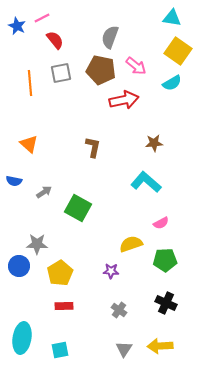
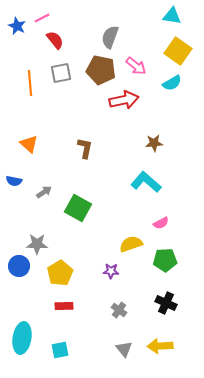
cyan triangle: moved 2 px up
brown L-shape: moved 8 px left, 1 px down
gray triangle: rotated 12 degrees counterclockwise
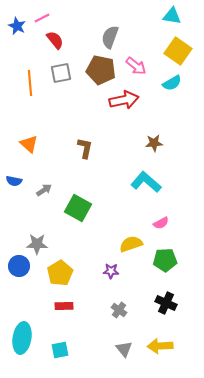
gray arrow: moved 2 px up
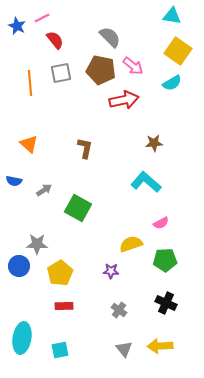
gray semicircle: rotated 115 degrees clockwise
pink arrow: moved 3 px left
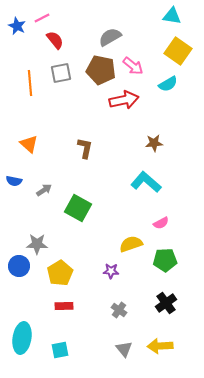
gray semicircle: rotated 75 degrees counterclockwise
cyan semicircle: moved 4 px left, 1 px down
black cross: rotated 30 degrees clockwise
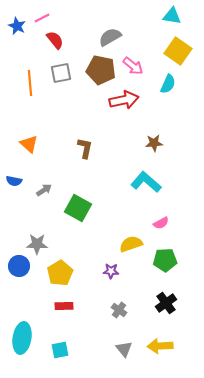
cyan semicircle: rotated 36 degrees counterclockwise
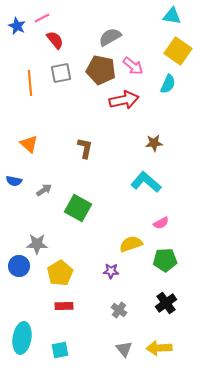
yellow arrow: moved 1 px left, 2 px down
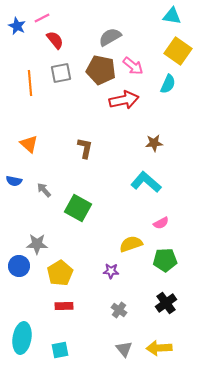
gray arrow: rotated 98 degrees counterclockwise
